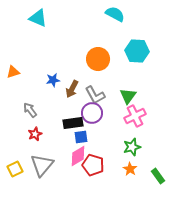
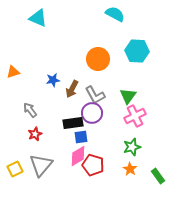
gray triangle: moved 1 px left
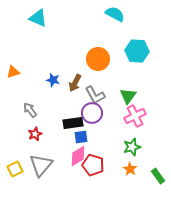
blue star: rotated 24 degrees clockwise
brown arrow: moved 3 px right, 6 px up
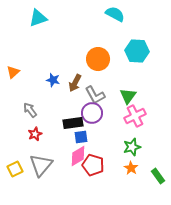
cyan triangle: rotated 42 degrees counterclockwise
orange triangle: rotated 24 degrees counterclockwise
orange star: moved 1 px right, 1 px up
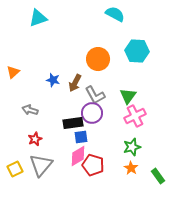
gray arrow: rotated 35 degrees counterclockwise
red star: moved 5 px down
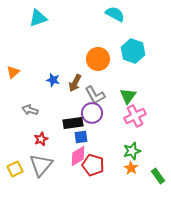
cyan hexagon: moved 4 px left; rotated 15 degrees clockwise
red star: moved 6 px right
green star: moved 4 px down
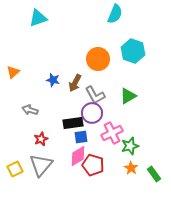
cyan semicircle: rotated 84 degrees clockwise
green triangle: rotated 24 degrees clockwise
pink cross: moved 23 px left, 17 px down
green star: moved 2 px left, 5 px up
green rectangle: moved 4 px left, 2 px up
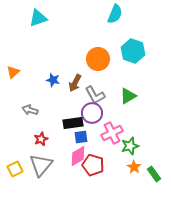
orange star: moved 3 px right, 1 px up
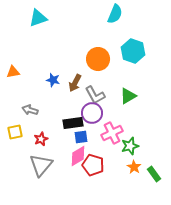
orange triangle: rotated 32 degrees clockwise
yellow square: moved 37 px up; rotated 14 degrees clockwise
